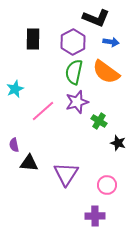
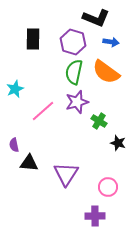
purple hexagon: rotated 15 degrees counterclockwise
pink circle: moved 1 px right, 2 px down
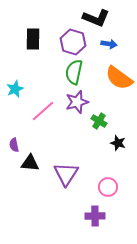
blue arrow: moved 2 px left, 2 px down
orange semicircle: moved 13 px right, 6 px down
black triangle: moved 1 px right
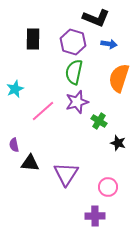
orange semicircle: rotated 72 degrees clockwise
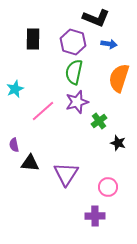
green cross: rotated 21 degrees clockwise
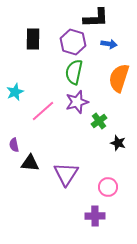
black L-shape: rotated 24 degrees counterclockwise
cyan star: moved 3 px down
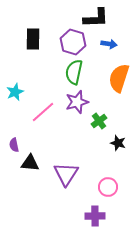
pink line: moved 1 px down
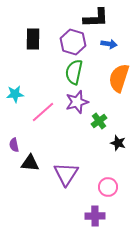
cyan star: moved 2 px down; rotated 18 degrees clockwise
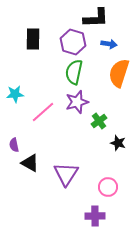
orange semicircle: moved 5 px up
black triangle: rotated 24 degrees clockwise
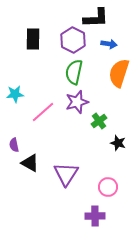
purple hexagon: moved 2 px up; rotated 10 degrees clockwise
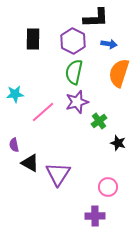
purple hexagon: moved 1 px down
purple triangle: moved 8 px left
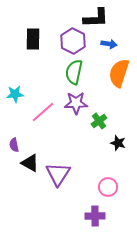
purple star: moved 1 px left, 1 px down; rotated 15 degrees clockwise
